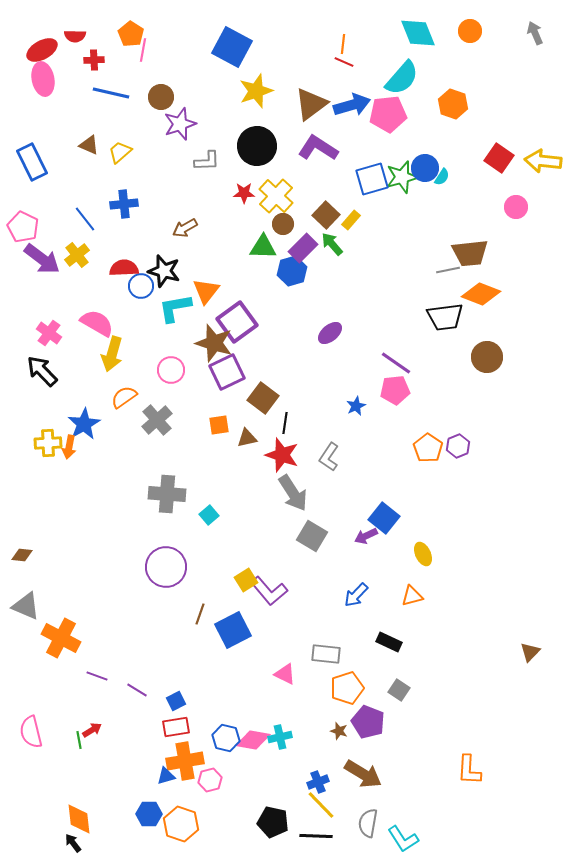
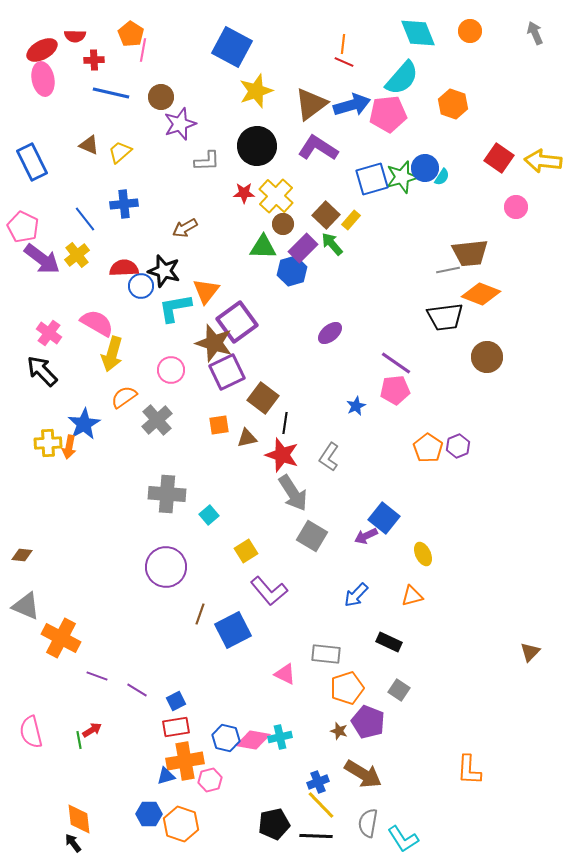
yellow square at (246, 580): moved 29 px up
black pentagon at (273, 822): moved 1 px right, 2 px down; rotated 24 degrees counterclockwise
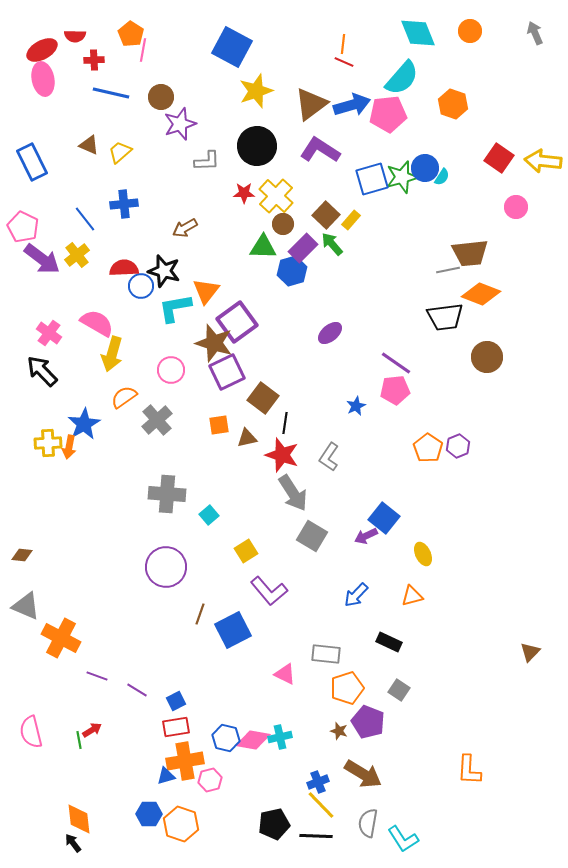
purple L-shape at (318, 148): moved 2 px right, 2 px down
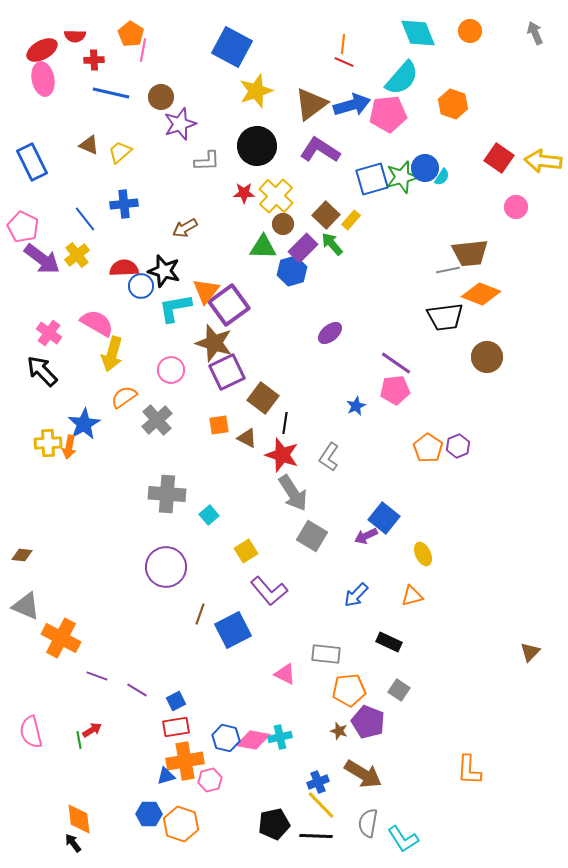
purple square at (237, 322): moved 8 px left, 17 px up
brown triangle at (247, 438): rotated 40 degrees clockwise
orange pentagon at (347, 688): moved 2 px right, 2 px down; rotated 12 degrees clockwise
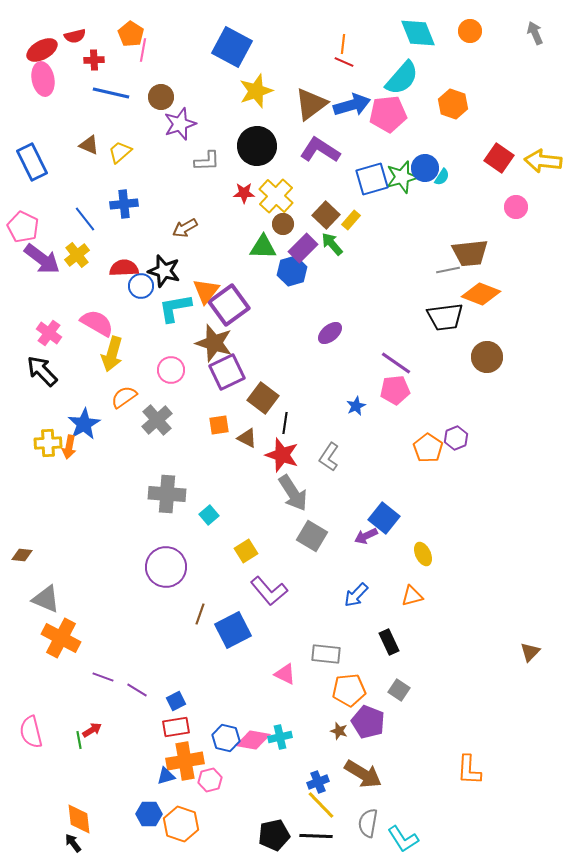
red semicircle at (75, 36): rotated 15 degrees counterclockwise
purple hexagon at (458, 446): moved 2 px left, 8 px up
gray triangle at (26, 606): moved 20 px right, 7 px up
black rectangle at (389, 642): rotated 40 degrees clockwise
purple line at (97, 676): moved 6 px right, 1 px down
black pentagon at (274, 824): moved 11 px down
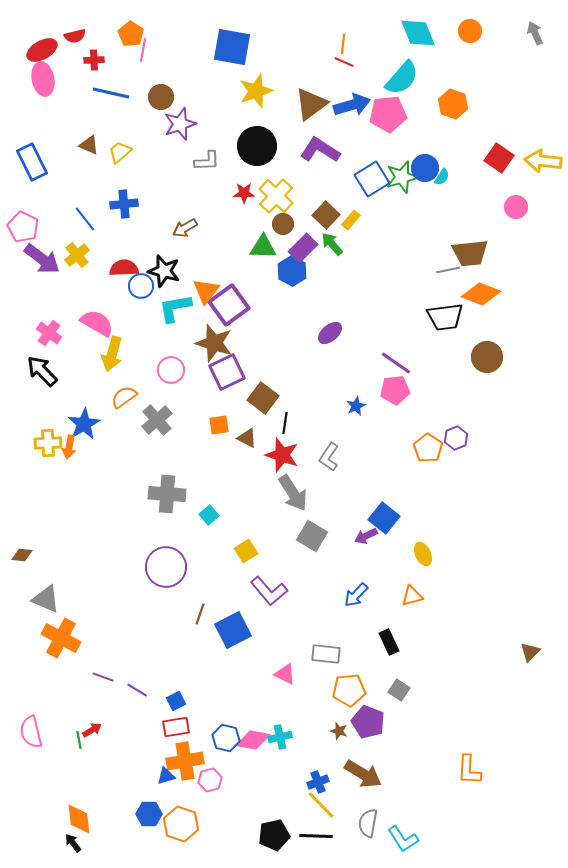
blue square at (232, 47): rotated 18 degrees counterclockwise
blue square at (372, 179): rotated 16 degrees counterclockwise
blue hexagon at (292, 271): rotated 16 degrees counterclockwise
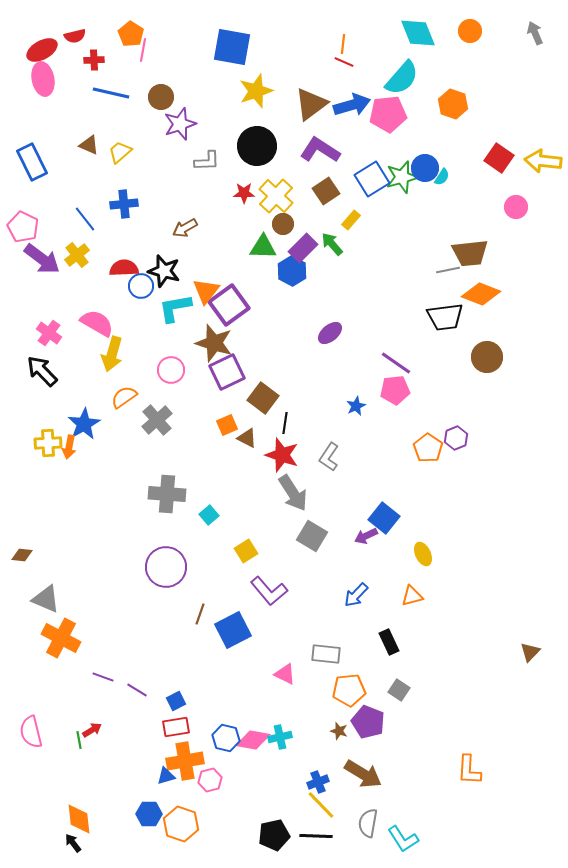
brown square at (326, 215): moved 24 px up; rotated 12 degrees clockwise
orange square at (219, 425): moved 8 px right; rotated 15 degrees counterclockwise
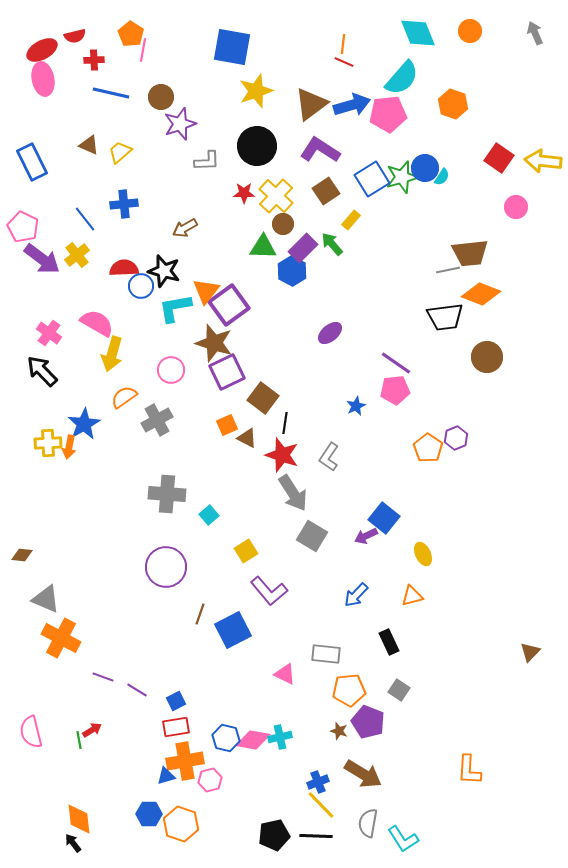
gray cross at (157, 420): rotated 12 degrees clockwise
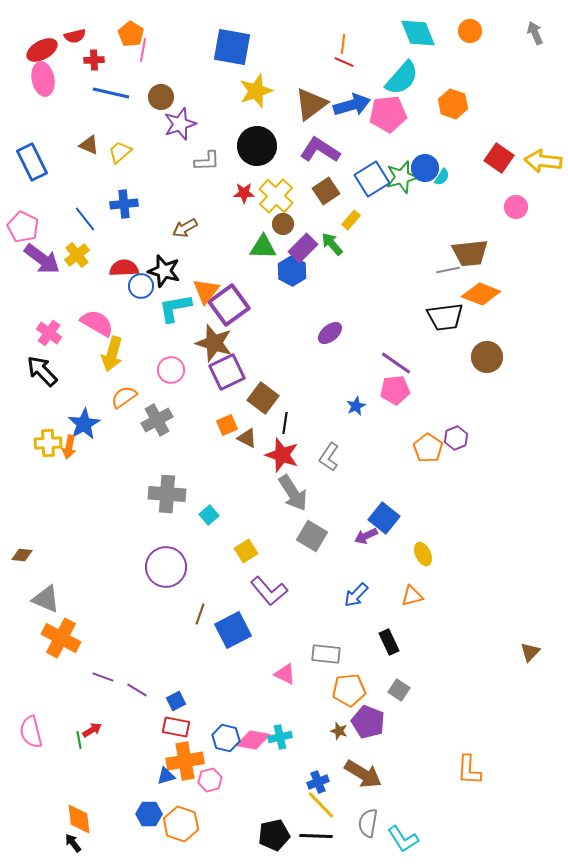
red rectangle at (176, 727): rotated 20 degrees clockwise
